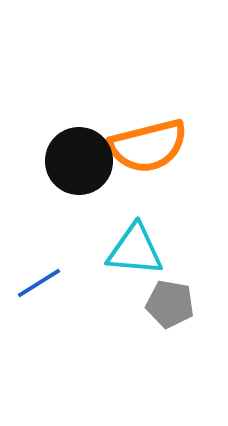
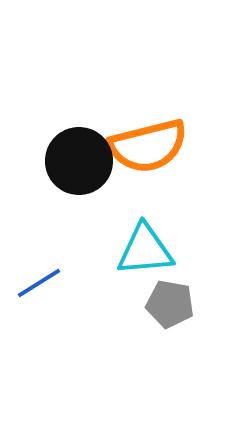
cyan triangle: moved 10 px right; rotated 10 degrees counterclockwise
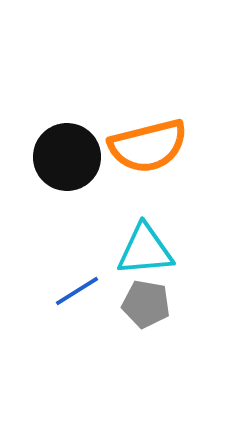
black circle: moved 12 px left, 4 px up
blue line: moved 38 px right, 8 px down
gray pentagon: moved 24 px left
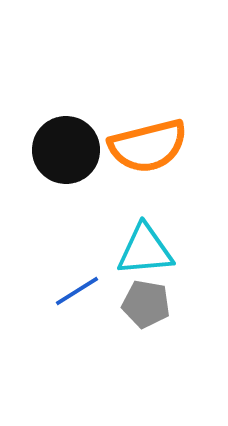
black circle: moved 1 px left, 7 px up
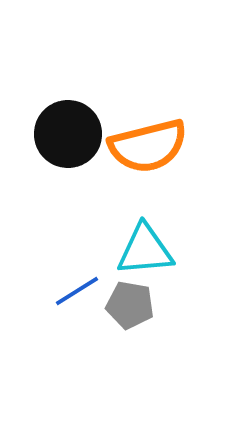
black circle: moved 2 px right, 16 px up
gray pentagon: moved 16 px left, 1 px down
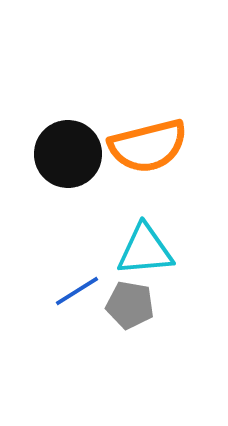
black circle: moved 20 px down
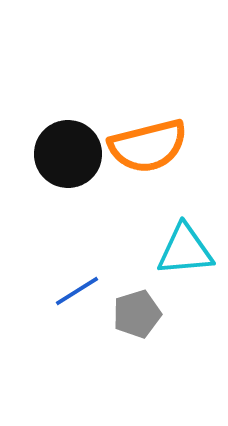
cyan triangle: moved 40 px right
gray pentagon: moved 7 px right, 9 px down; rotated 27 degrees counterclockwise
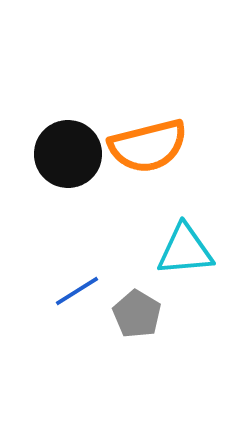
gray pentagon: rotated 24 degrees counterclockwise
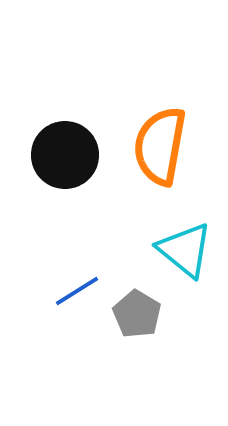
orange semicircle: moved 12 px right; rotated 114 degrees clockwise
black circle: moved 3 px left, 1 px down
cyan triangle: rotated 44 degrees clockwise
